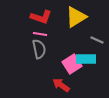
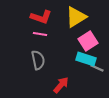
gray line: moved 28 px down
gray semicircle: moved 1 px left, 11 px down
cyan rectangle: rotated 18 degrees clockwise
pink square: moved 16 px right, 23 px up
red arrow: rotated 96 degrees clockwise
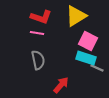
yellow triangle: moved 1 px up
pink line: moved 3 px left, 1 px up
pink square: rotated 30 degrees counterclockwise
cyan rectangle: moved 1 px up
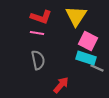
yellow triangle: rotated 25 degrees counterclockwise
